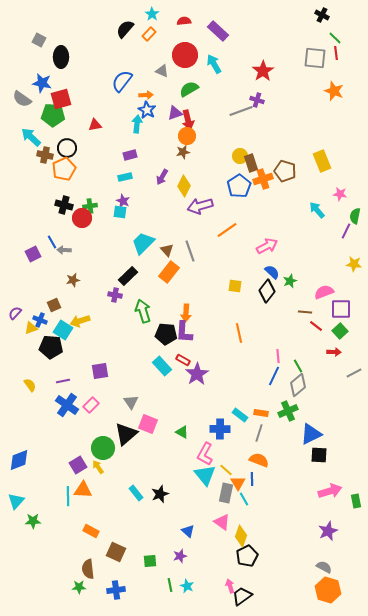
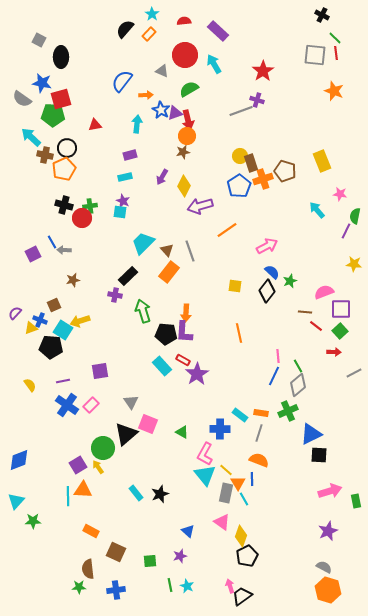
gray square at (315, 58): moved 3 px up
blue star at (147, 110): moved 14 px right
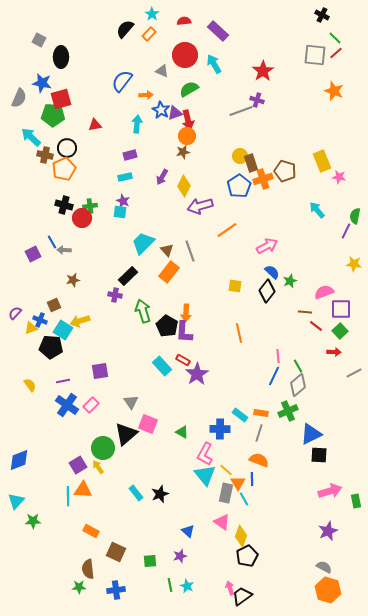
red line at (336, 53): rotated 56 degrees clockwise
gray semicircle at (22, 99): moved 3 px left, 1 px up; rotated 102 degrees counterclockwise
pink star at (340, 194): moved 1 px left, 17 px up
black pentagon at (166, 334): moved 1 px right, 8 px up; rotated 25 degrees clockwise
pink arrow at (230, 586): moved 2 px down
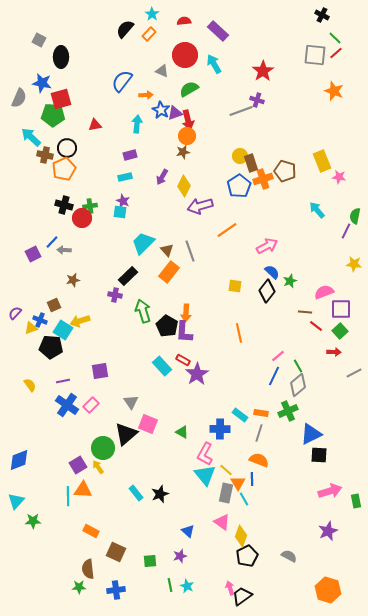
blue line at (52, 242): rotated 72 degrees clockwise
pink line at (278, 356): rotated 56 degrees clockwise
gray semicircle at (324, 567): moved 35 px left, 11 px up
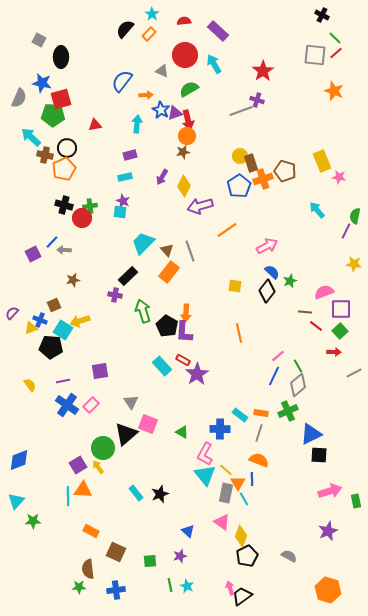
purple semicircle at (15, 313): moved 3 px left
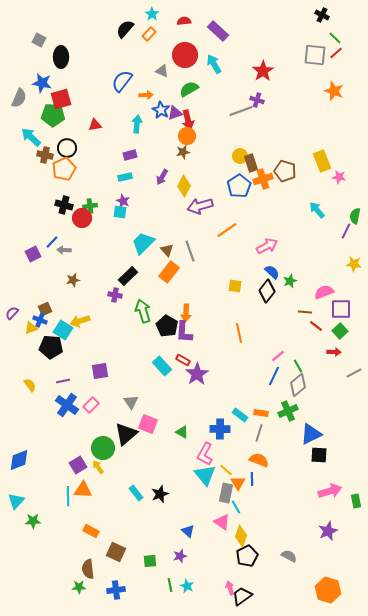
brown square at (54, 305): moved 9 px left, 4 px down
cyan line at (244, 499): moved 8 px left, 8 px down
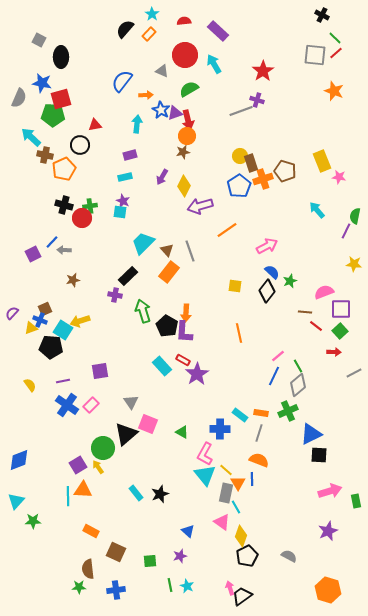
black circle at (67, 148): moved 13 px right, 3 px up
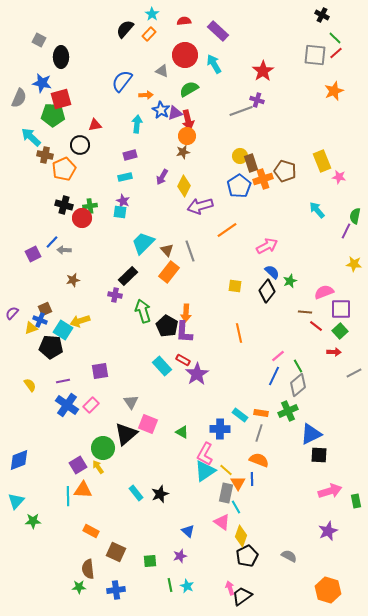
orange star at (334, 91): rotated 30 degrees clockwise
cyan triangle at (205, 475): moved 4 px up; rotated 35 degrees clockwise
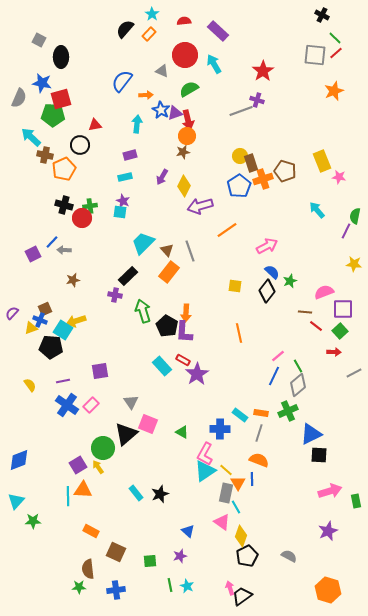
purple square at (341, 309): moved 2 px right
yellow arrow at (80, 321): moved 4 px left
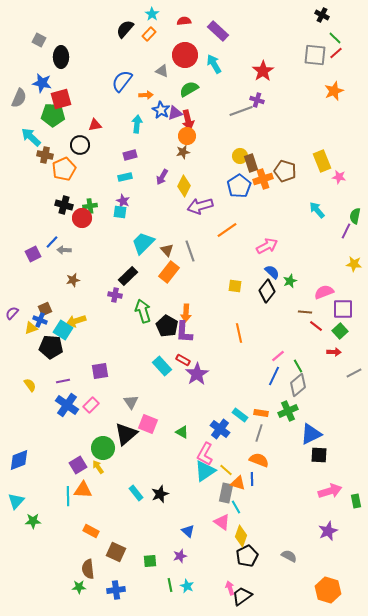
blue cross at (220, 429): rotated 36 degrees clockwise
orange triangle at (238, 483): rotated 42 degrees counterclockwise
